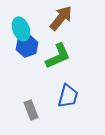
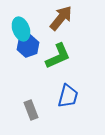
blue hexagon: moved 1 px right
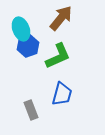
blue trapezoid: moved 6 px left, 2 px up
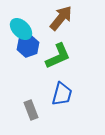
cyan ellipse: rotated 25 degrees counterclockwise
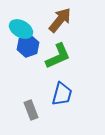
brown arrow: moved 1 px left, 2 px down
cyan ellipse: rotated 15 degrees counterclockwise
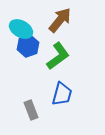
green L-shape: rotated 12 degrees counterclockwise
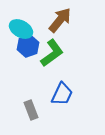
green L-shape: moved 6 px left, 3 px up
blue trapezoid: rotated 10 degrees clockwise
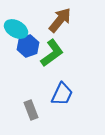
cyan ellipse: moved 5 px left
